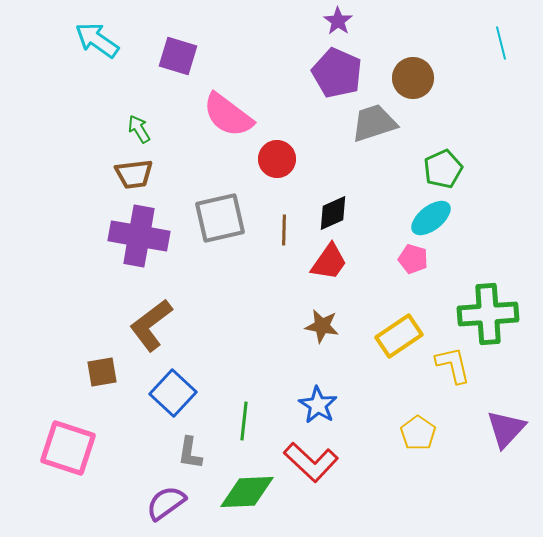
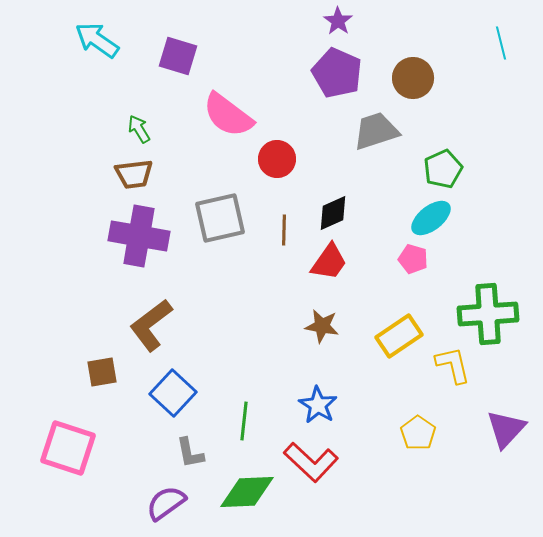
gray trapezoid: moved 2 px right, 8 px down
gray L-shape: rotated 20 degrees counterclockwise
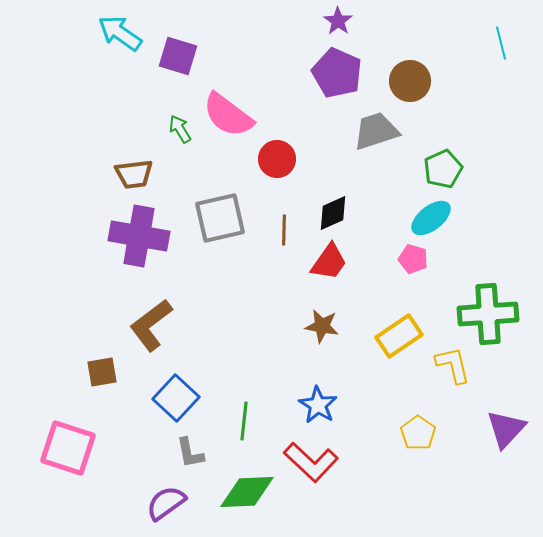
cyan arrow: moved 23 px right, 7 px up
brown circle: moved 3 px left, 3 px down
green arrow: moved 41 px right
blue square: moved 3 px right, 5 px down
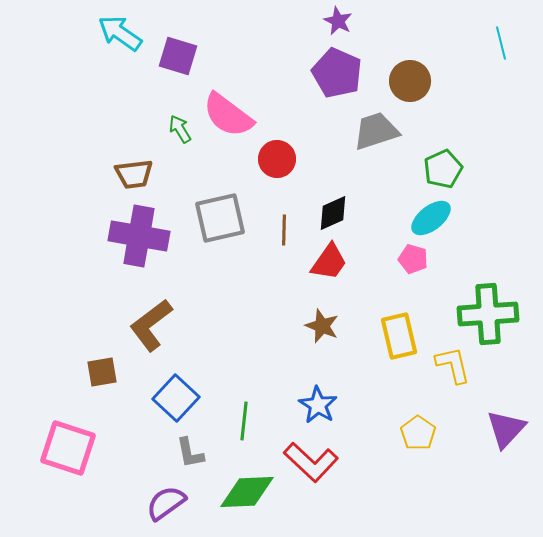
purple star: rotated 8 degrees counterclockwise
brown star: rotated 12 degrees clockwise
yellow rectangle: rotated 69 degrees counterclockwise
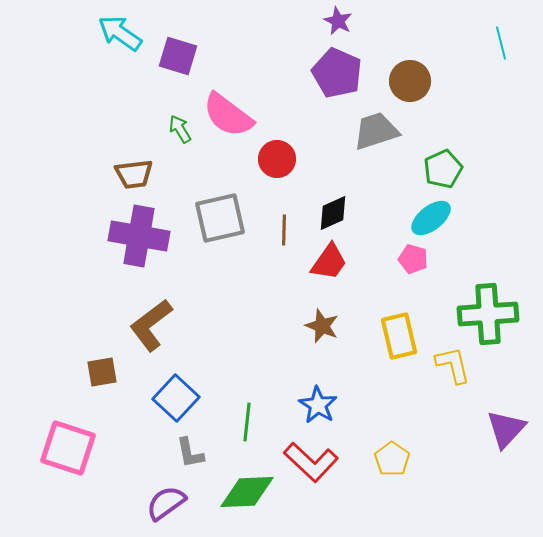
green line: moved 3 px right, 1 px down
yellow pentagon: moved 26 px left, 26 px down
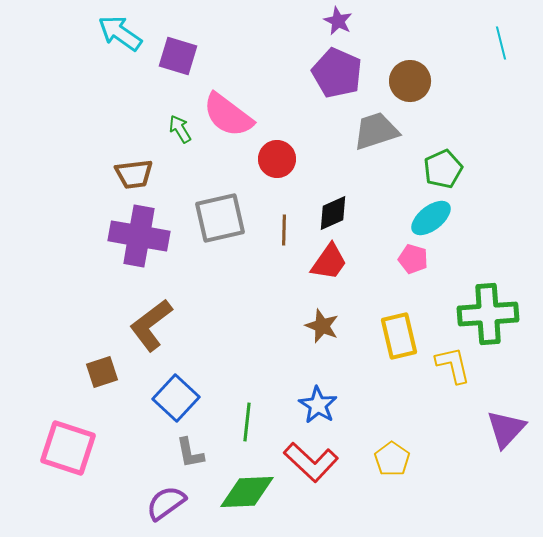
brown square: rotated 8 degrees counterclockwise
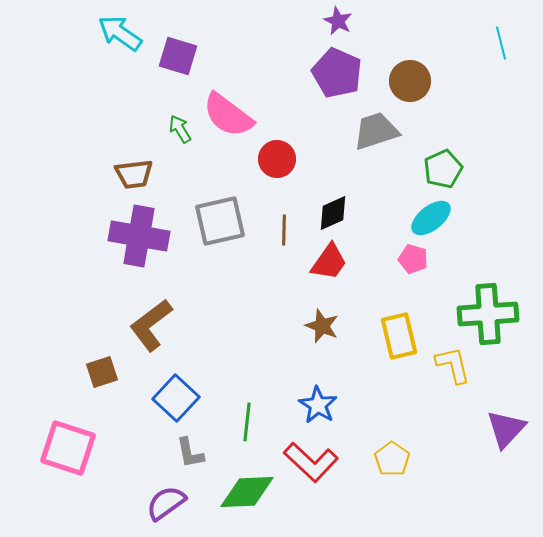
gray square: moved 3 px down
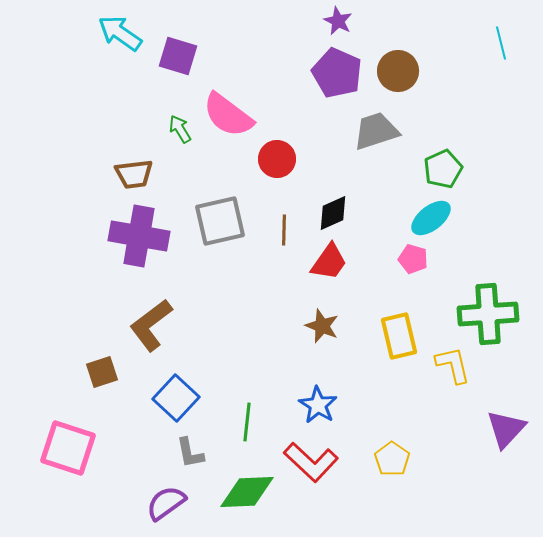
brown circle: moved 12 px left, 10 px up
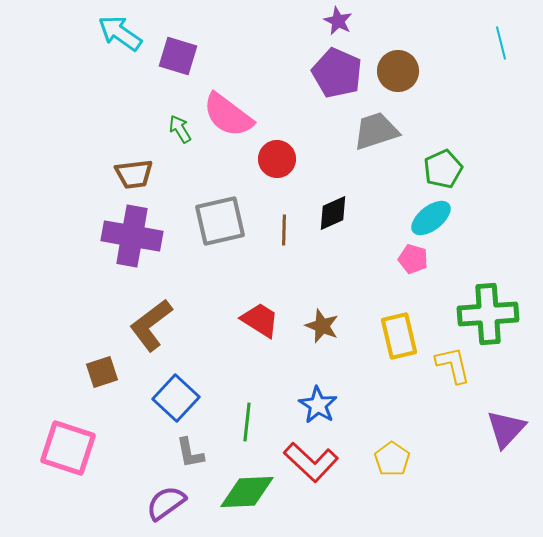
purple cross: moved 7 px left
red trapezoid: moved 69 px left, 58 px down; rotated 93 degrees counterclockwise
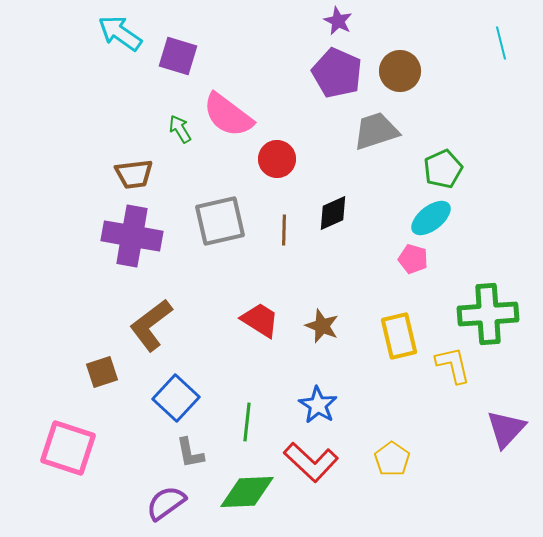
brown circle: moved 2 px right
